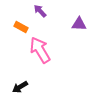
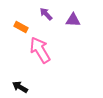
purple arrow: moved 6 px right, 3 px down
purple triangle: moved 6 px left, 4 px up
black arrow: rotated 63 degrees clockwise
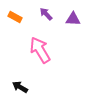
purple triangle: moved 1 px up
orange rectangle: moved 6 px left, 10 px up
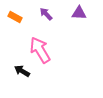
purple triangle: moved 6 px right, 6 px up
black arrow: moved 2 px right, 16 px up
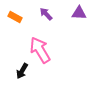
black arrow: rotated 91 degrees counterclockwise
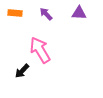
orange rectangle: moved 4 px up; rotated 24 degrees counterclockwise
black arrow: rotated 14 degrees clockwise
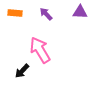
purple triangle: moved 1 px right, 1 px up
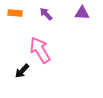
purple triangle: moved 2 px right, 1 px down
